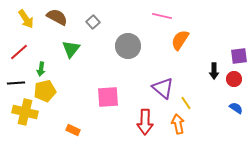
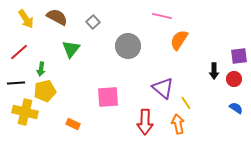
orange semicircle: moved 1 px left
orange rectangle: moved 6 px up
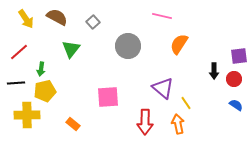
orange semicircle: moved 4 px down
blue semicircle: moved 3 px up
yellow cross: moved 2 px right, 3 px down; rotated 15 degrees counterclockwise
orange rectangle: rotated 16 degrees clockwise
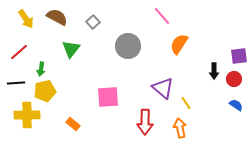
pink line: rotated 36 degrees clockwise
orange arrow: moved 2 px right, 4 px down
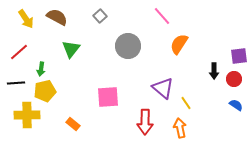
gray square: moved 7 px right, 6 px up
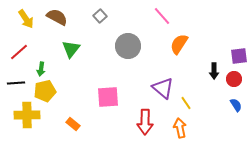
blue semicircle: rotated 24 degrees clockwise
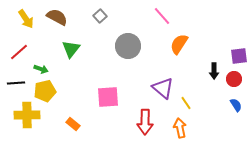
green arrow: rotated 80 degrees counterclockwise
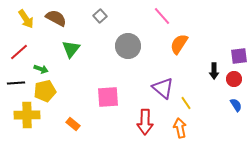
brown semicircle: moved 1 px left, 1 px down
